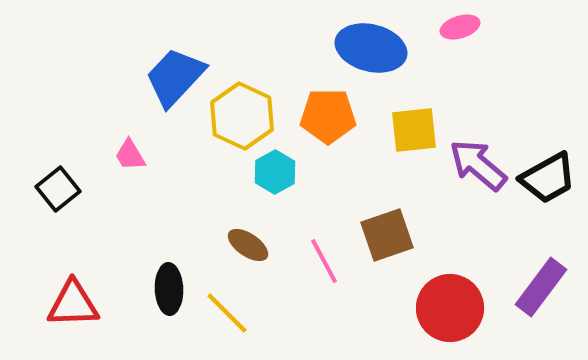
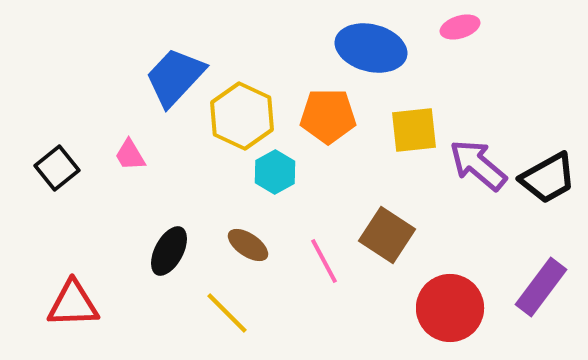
black square: moved 1 px left, 21 px up
brown square: rotated 38 degrees counterclockwise
black ellipse: moved 38 px up; rotated 30 degrees clockwise
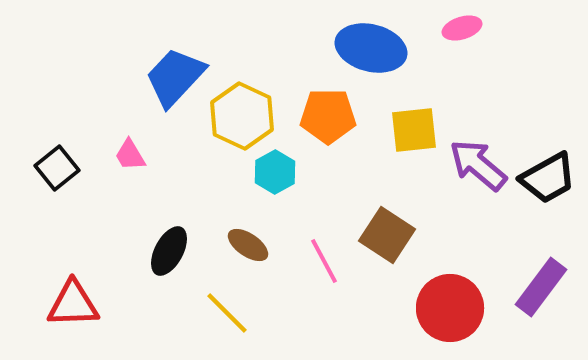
pink ellipse: moved 2 px right, 1 px down
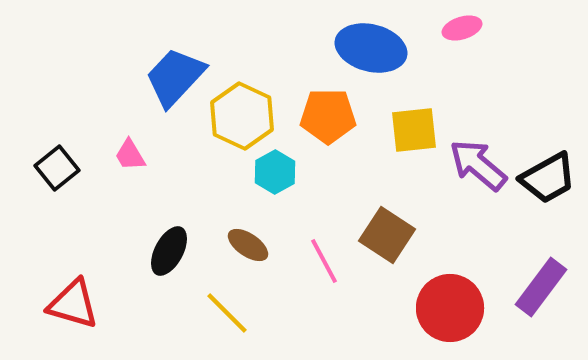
red triangle: rotated 18 degrees clockwise
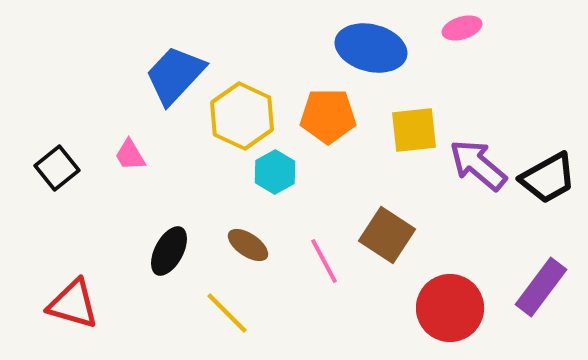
blue trapezoid: moved 2 px up
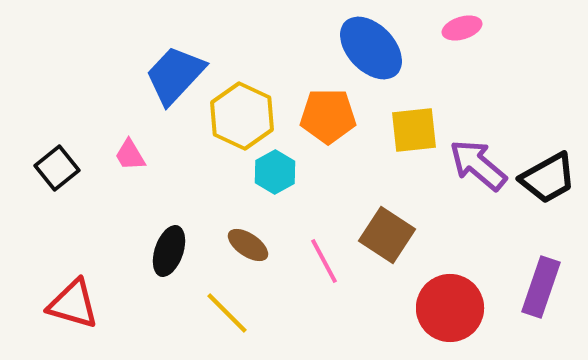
blue ellipse: rotated 32 degrees clockwise
black ellipse: rotated 9 degrees counterclockwise
purple rectangle: rotated 18 degrees counterclockwise
